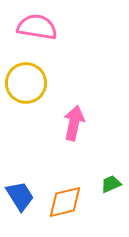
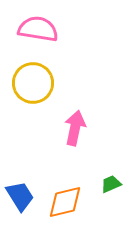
pink semicircle: moved 1 px right, 2 px down
yellow circle: moved 7 px right
pink arrow: moved 1 px right, 5 px down
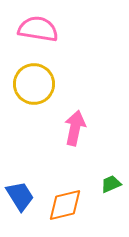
yellow circle: moved 1 px right, 1 px down
orange diamond: moved 3 px down
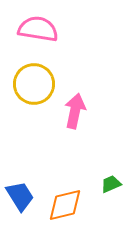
pink arrow: moved 17 px up
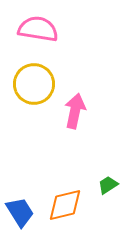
green trapezoid: moved 3 px left, 1 px down; rotated 10 degrees counterclockwise
blue trapezoid: moved 16 px down
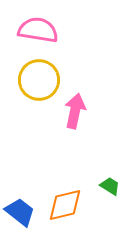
pink semicircle: moved 1 px down
yellow circle: moved 5 px right, 4 px up
green trapezoid: moved 2 px right, 1 px down; rotated 65 degrees clockwise
blue trapezoid: rotated 20 degrees counterclockwise
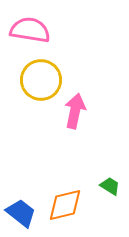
pink semicircle: moved 8 px left
yellow circle: moved 2 px right
blue trapezoid: moved 1 px right, 1 px down
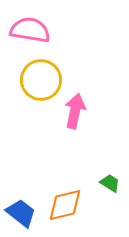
green trapezoid: moved 3 px up
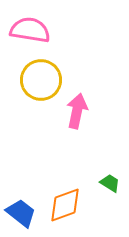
pink arrow: moved 2 px right
orange diamond: rotated 6 degrees counterclockwise
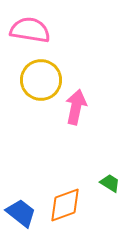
pink arrow: moved 1 px left, 4 px up
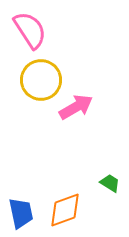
pink semicircle: rotated 48 degrees clockwise
pink arrow: rotated 48 degrees clockwise
orange diamond: moved 5 px down
blue trapezoid: rotated 40 degrees clockwise
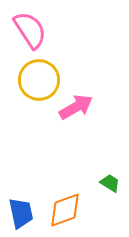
yellow circle: moved 2 px left
